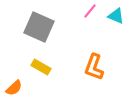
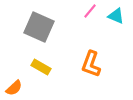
orange L-shape: moved 3 px left, 3 px up
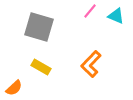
gray square: rotated 8 degrees counterclockwise
orange L-shape: rotated 24 degrees clockwise
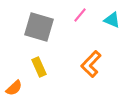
pink line: moved 10 px left, 4 px down
cyan triangle: moved 4 px left, 4 px down
yellow rectangle: moved 2 px left; rotated 36 degrees clockwise
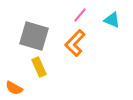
gray square: moved 5 px left, 9 px down
orange L-shape: moved 16 px left, 21 px up
orange semicircle: rotated 72 degrees clockwise
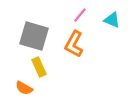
orange L-shape: moved 1 px left, 1 px down; rotated 16 degrees counterclockwise
orange semicircle: moved 10 px right
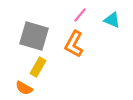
yellow rectangle: moved 1 px left; rotated 54 degrees clockwise
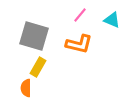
orange L-shape: moved 5 px right; rotated 104 degrees counterclockwise
orange semicircle: moved 2 px right; rotated 60 degrees clockwise
